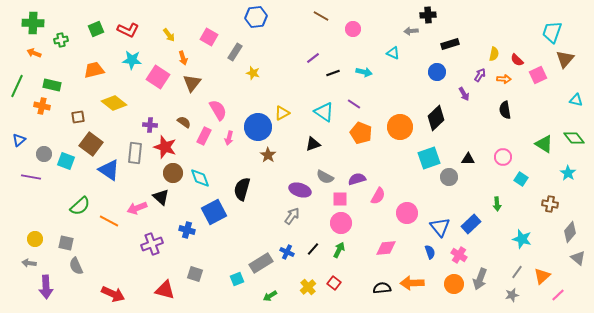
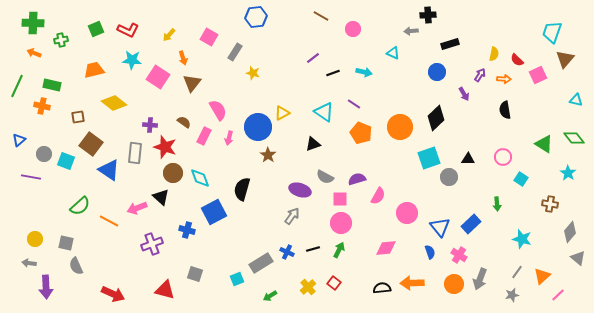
yellow arrow at (169, 35): rotated 80 degrees clockwise
black line at (313, 249): rotated 32 degrees clockwise
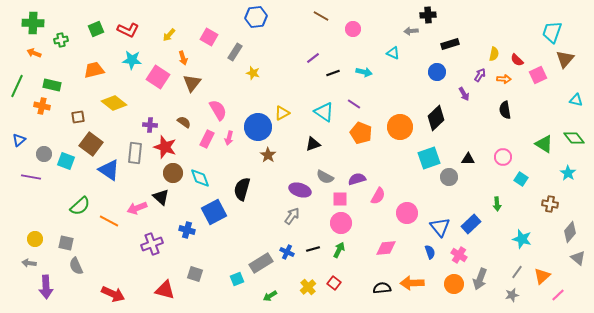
pink rectangle at (204, 136): moved 3 px right, 3 px down
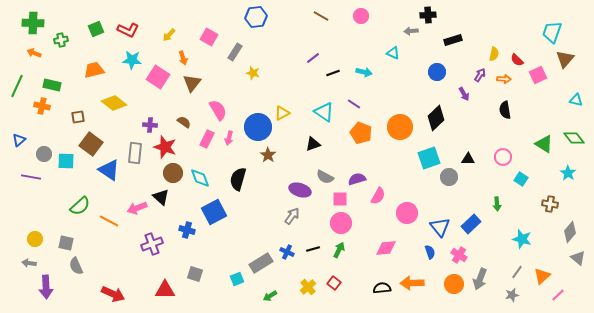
pink circle at (353, 29): moved 8 px right, 13 px up
black rectangle at (450, 44): moved 3 px right, 4 px up
cyan square at (66, 161): rotated 18 degrees counterclockwise
black semicircle at (242, 189): moved 4 px left, 10 px up
red triangle at (165, 290): rotated 15 degrees counterclockwise
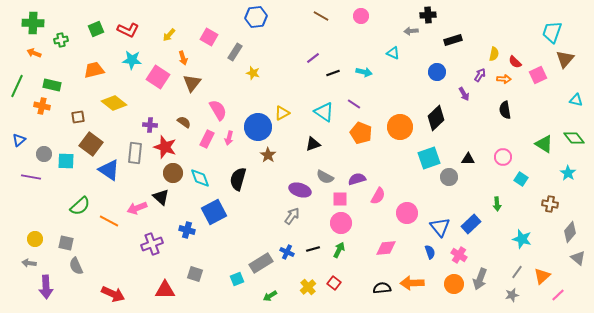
red semicircle at (517, 60): moved 2 px left, 2 px down
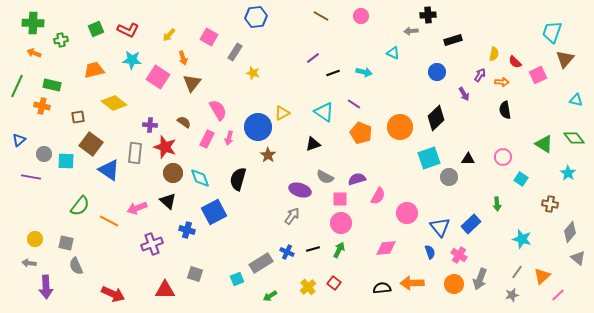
orange arrow at (504, 79): moved 2 px left, 3 px down
black triangle at (161, 197): moved 7 px right, 4 px down
green semicircle at (80, 206): rotated 10 degrees counterclockwise
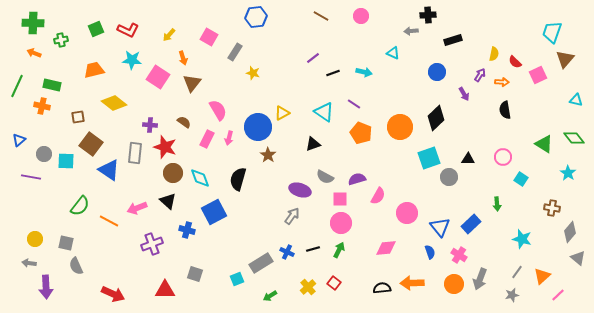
brown cross at (550, 204): moved 2 px right, 4 px down
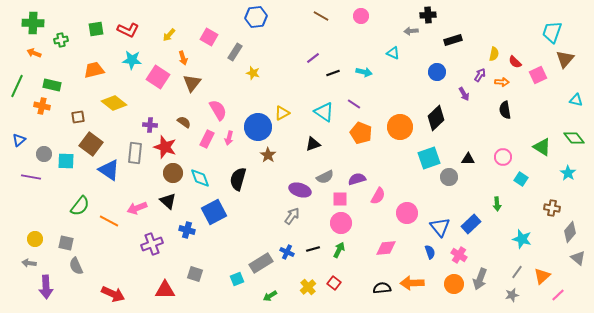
green square at (96, 29): rotated 14 degrees clockwise
green triangle at (544, 144): moved 2 px left, 3 px down
gray semicircle at (325, 177): rotated 54 degrees counterclockwise
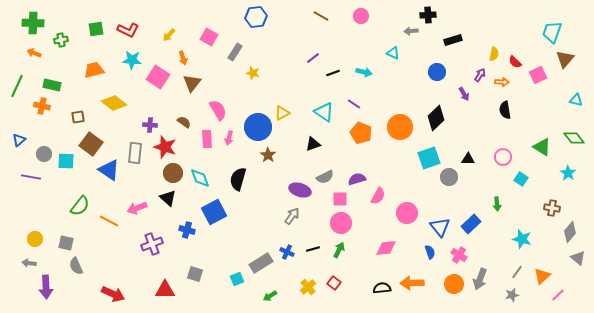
pink rectangle at (207, 139): rotated 30 degrees counterclockwise
black triangle at (168, 201): moved 3 px up
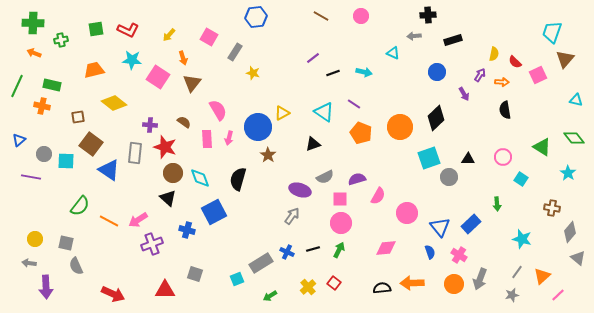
gray arrow at (411, 31): moved 3 px right, 5 px down
pink arrow at (137, 208): moved 1 px right, 12 px down; rotated 12 degrees counterclockwise
